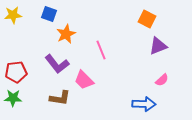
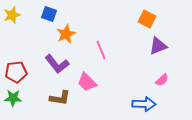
yellow star: moved 1 px left; rotated 12 degrees counterclockwise
pink trapezoid: moved 3 px right, 2 px down
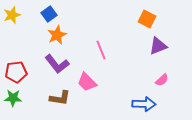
blue square: rotated 35 degrees clockwise
orange star: moved 9 px left, 1 px down
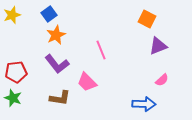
orange star: moved 1 px left
green star: rotated 18 degrees clockwise
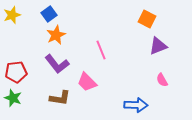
pink semicircle: rotated 104 degrees clockwise
blue arrow: moved 8 px left, 1 px down
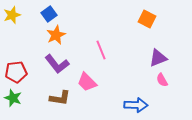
purple triangle: moved 12 px down
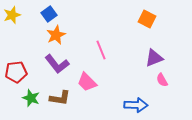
purple triangle: moved 4 px left
green star: moved 18 px right
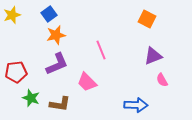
orange star: rotated 12 degrees clockwise
purple triangle: moved 1 px left, 2 px up
purple L-shape: rotated 75 degrees counterclockwise
brown L-shape: moved 6 px down
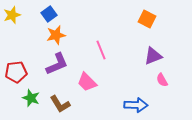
brown L-shape: rotated 50 degrees clockwise
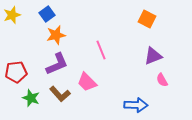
blue square: moved 2 px left
brown L-shape: moved 10 px up; rotated 10 degrees counterclockwise
